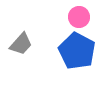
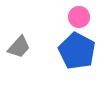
gray trapezoid: moved 2 px left, 3 px down
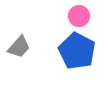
pink circle: moved 1 px up
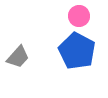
gray trapezoid: moved 1 px left, 10 px down
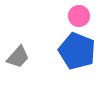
blue pentagon: rotated 6 degrees counterclockwise
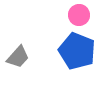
pink circle: moved 1 px up
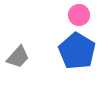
blue pentagon: rotated 9 degrees clockwise
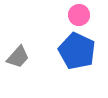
blue pentagon: rotated 6 degrees counterclockwise
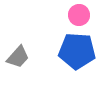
blue pentagon: rotated 21 degrees counterclockwise
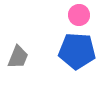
gray trapezoid: rotated 20 degrees counterclockwise
